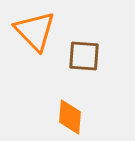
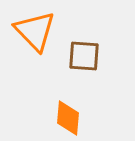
orange diamond: moved 2 px left, 1 px down
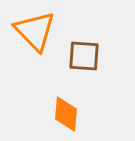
orange diamond: moved 2 px left, 4 px up
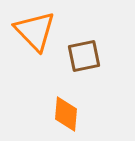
brown square: rotated 16 degrees counterclockwise
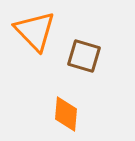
brown square: rotated 28 degrees clockwise
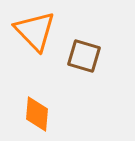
orange diamond: moved 29 px left
